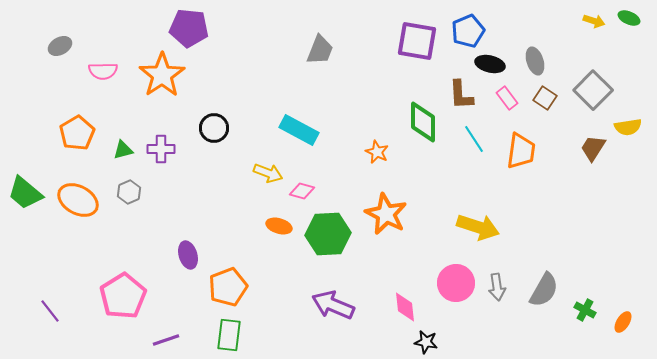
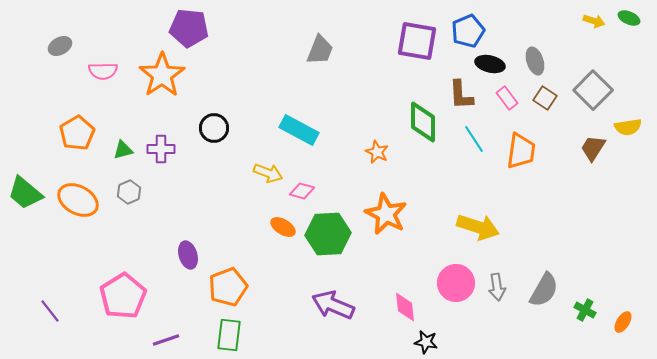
orange ellipse at (279, 226): moved 4 px right, 1 px down; rotated 15 degrees clockwise
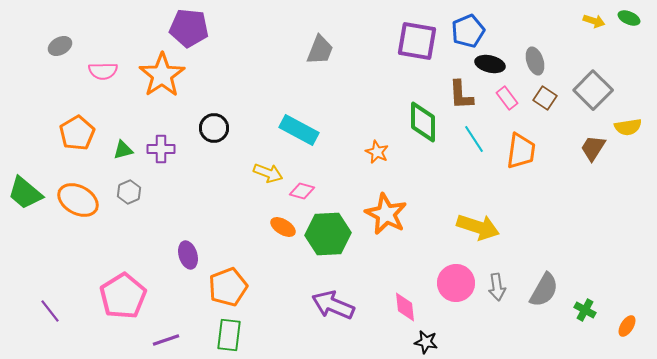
orange ellipse at (623, 322): moved 4 px right, 4 px down
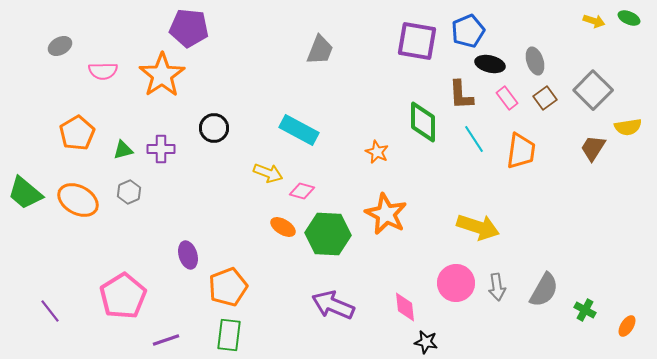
brown square at (545, 98): rotated 20 degrees clockwise
green hexagon at (328, 234): rotated 6 degrees clockwise
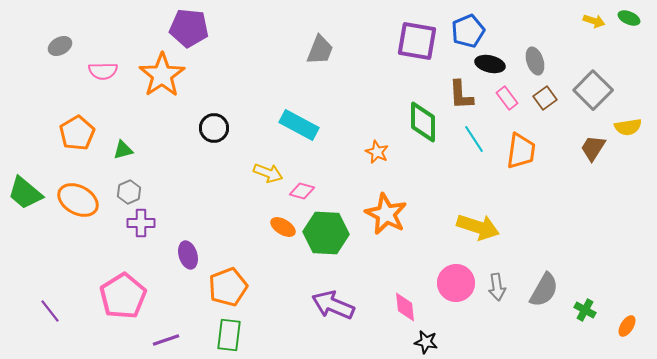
cyan rectangle at (299, 130): moved 5 px up
purple cross at (161, 149): moved 20 px left, 74 px down
green hexagon at (328, 234): moved 2 px left, 1 px up
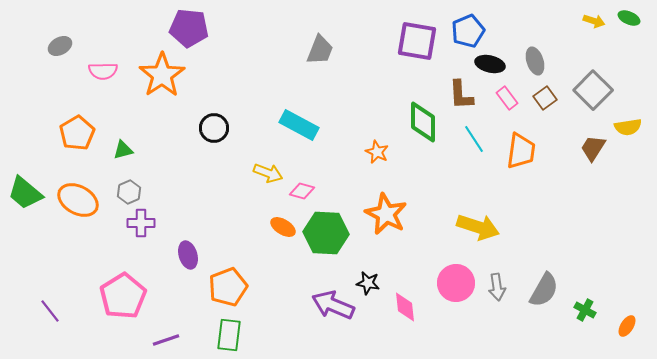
black star at (426, 342): moved 58 px left, 59 px up
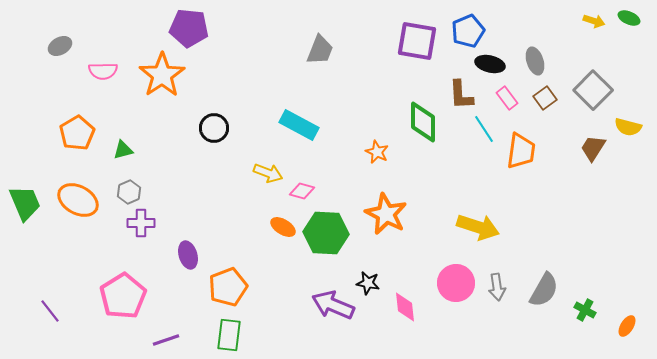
yellow semicircle at (628, 127): rotated 24 degrees clockwise
cyan line at (474, 139): moved 10 px right, 10 px up
green trapezoid at (25, 193): moved 10 px down; rotated 153 degrees counterclockwise
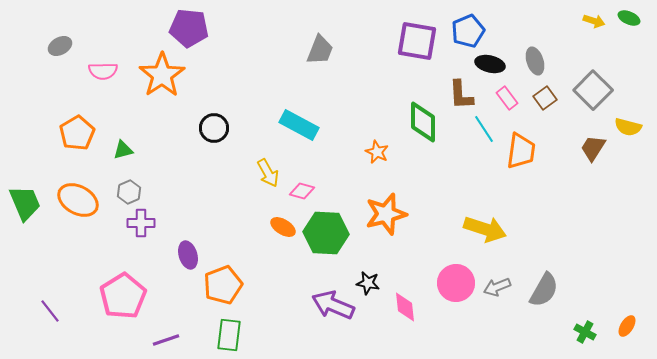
yellow arrow at (268, 173): rotated 40 degrees clockwise
orange star at (386, 214): rotated 30 degrees clockwise
yellow arrow at (478, 227): moved 7 px right, 2 px down
orange pentagon at (228, 287): moved 5 px left, 2 px up
gray arrow at (497, 287): rotated 76 degrees clockwise
green cross at (585, 310): moved 22 px down
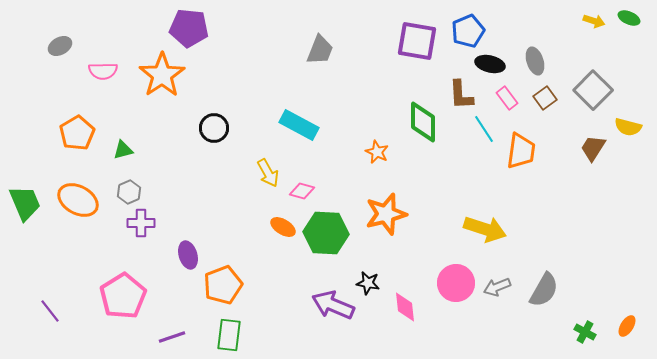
purple line at (166, 340): moved 6 px right, 3 px up
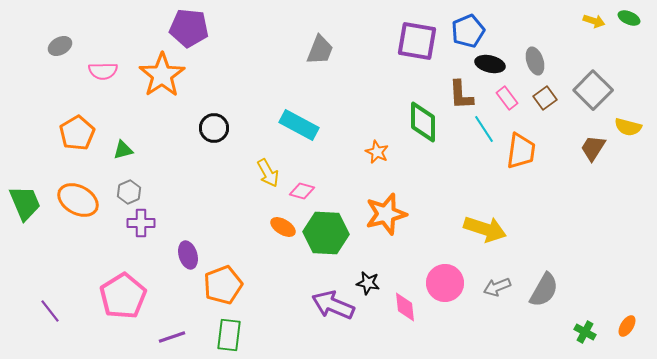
pink circle at (456, 283): moved 11 px left
